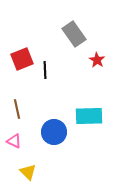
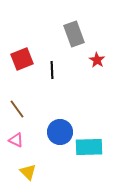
gray rectangle: rotated 15 degrees clockwise
black line: moved 7 px right
brown line: rotated 24 degrees counterclockwise
cyan rectangle: moved 31 px down
blue circle: moved 6 px right
pink triangle: moved 2 px right, 1 px up
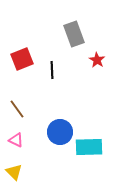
yellow triangle: moved 14 px left
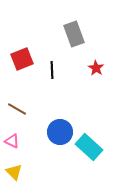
red star: moved 1 px left, 8 px down
brown line: rotated 24 degrees counterclockwise
pink triangle: moved 4 px left, 1 px down
cyan rectangle: rotated 44 degrees clockwise
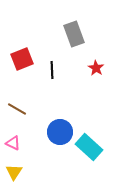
pink triangle: moved 1 px right, 2 px down
yellow triangle: rotated 18 degrees clockwise
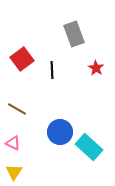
red square: rotated 15 degrees counterclockwise
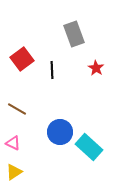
yellow triangle: rotated 24 degrees clockwise
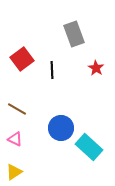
blue circle: moved 1 px right, 4 px up
pink triangle: moved 2 px right, 4 px up
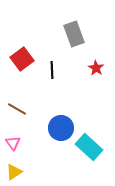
pink triangle: moved 2 px left, 4 px down; rotated 28 degrees clockwise
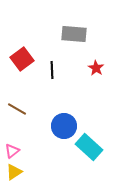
gray rectangle: rotated 65 degrees counterclockwise
blue circle: moved 3 px right, 2 px up
pink triangle: moved 1 px left, 8 px down; rotated 28 degrees clockwise
